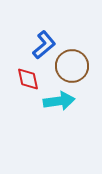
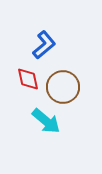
brown circle: moved 9 px left, 21 px down
cyan arrow: moved 13 px left, 20 px down; rotated 48 degrees clockwise
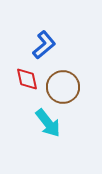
red diamond: moved 1 px left
cyan arrow: moved 2 px right, 2 px down; rotated 12 degrees clockwise
